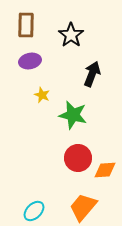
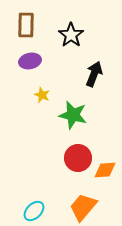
black arrow: moved 2 px right
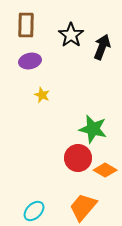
black arrow: moved 8 px right, 27 px up
green star: moved 20 px right, 14 px down
orange diamond: rotated 35 degrees clockwise
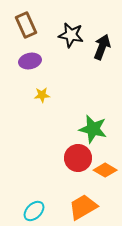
brown rectangle: rotated 25 degrees counterclockwise
black star: rotated 25 degrees counterclockwise
yellow star: rotated 28 degrees counterclockwise
orange trapezoid: rotated 20 degrees clockwise
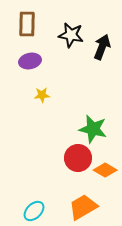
brown rectangle: moved 1 px right, 1 px up; rotated 25 degrees clockwise
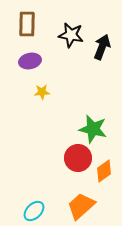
yellow star: moved 3 px up
orange diamond: moved 1 px left, 1 px down; rotated 65 degrees counterclockwise
orange trapezoid: moved 2 px left, 1 px up; rotated 12 degrees counterclockwise
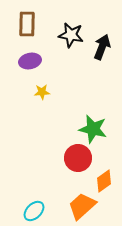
orange diamond: moved 10 px down
orange trapezoid: moved 1 px right
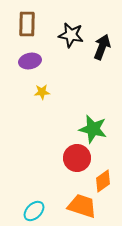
red circle: moved 1 px left
orange diamond: moved 1 px left
orange trapezoid: rotated 60 degrees clockwise
